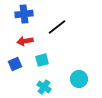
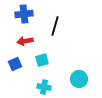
black line: moved 2 px left, 1 px up; rotated 36 degrees counterclockwise
cyan cross: rotated 24 degrees counterclockwise
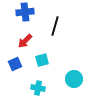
blue cross: moved 1 px right, 2 px up
red arrow: rotated 35 degrees counterclockwise
cyan circle: moved 5 px left
cyan cross: moved 6 px left, 1 px down
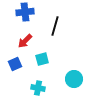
cyan square: moved 1 px up
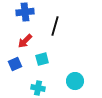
cyan circle: moved 1 px right, 2 px down
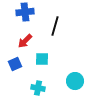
cyan square: rotated 16 degrees clockwise
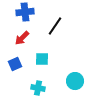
black line: rotated 18 degrees clockwise
red arrow: moved 3 px left, 3 px up
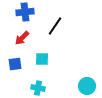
blue square: rotated 16 degrees clockwise
cyan circle: moved 12 px right, 5 px down
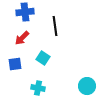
black line: rotated 42 degrees counterclockwise
cyan square: moved 1 px right, 1 px up; rotated 32 degrees clockwise
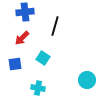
black line: rotated 24 degrees clockwise
cyan circle: moved 6 px up
